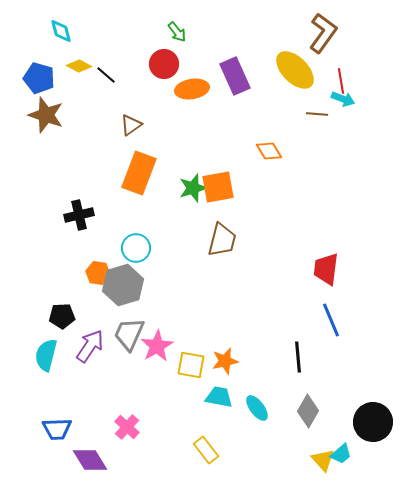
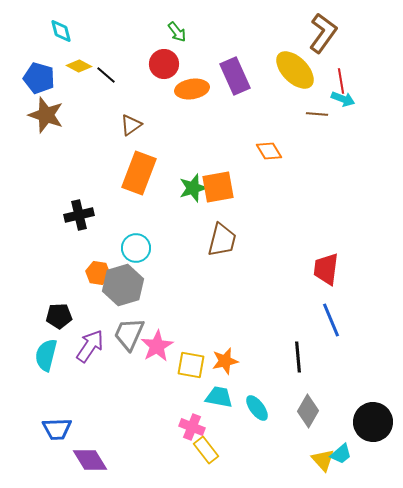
black pentagon at (62, 316): moved 3 px left
pink cross at (127, 427): moved 65 px right; rotated 20 degrees counterclockwise
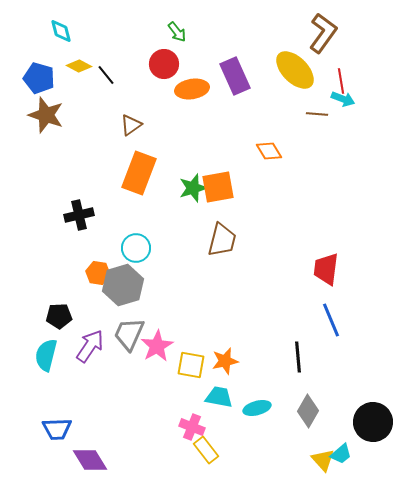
black line at (106, 75): rotated 10 degrees clockwise
cyan ellipse at (257, 408): rotated 68 degrees counterclockwise
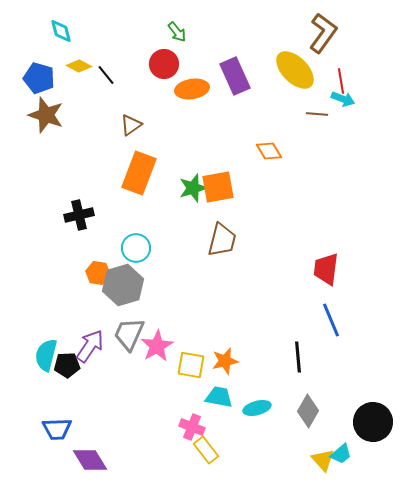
black pentagon at (59, 316): moved 8 px right, 49 px down
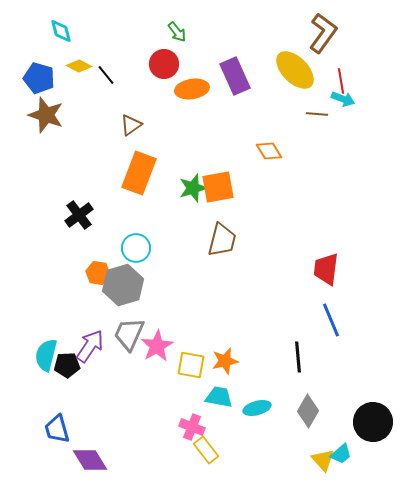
black cross at (79, 215): rotated 24 degrees counterclockwise
blue trapezoid at (57, 429): rotated 76 degrees clockwise
